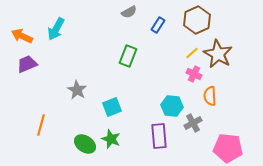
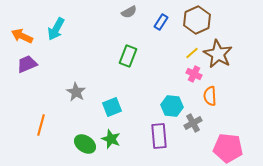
blue rectangle: moved 3 px right, 3 px up
gray star: moved 1 px left, 2 px down
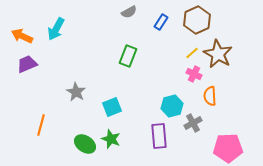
cyan hexagon: rotated 20 degrees counterclockwise
pink pentagon: rotated 8 degrees counterclockwise
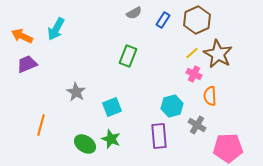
gray semicircle: moved 5 px right, 1 px down
blue rectangle: moved 2 px right, 2 px up
gray cross: moved 4 px right, 2 px down; rotated 30 degrees counterclockwise
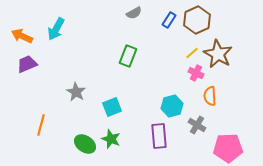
blue rectangle: moved 6 px right
pink cross: moved 2 px right, 1 px up
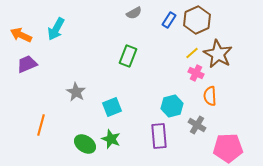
orange arrow: moved 1 px left, 1 px up
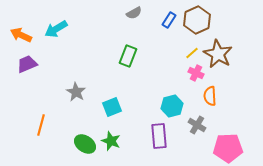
cyan arrow: rotated 30 degrees clockwise
green star: moved 2 px down
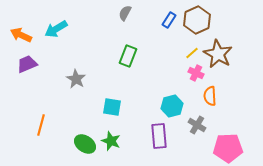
gray semicircle: moved 9 px left; rotated 147 degrees clockwise
gray star: moved 13 px up
cyan square: rotated 30 degrees clockwise
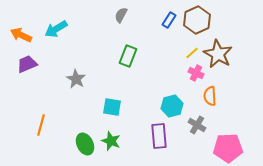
gray semicircle: moved 4 px left, 2 px down
green ellipse: rotated 30 degrees clockwise
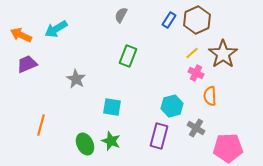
brown star: moved 5 px right; rotated 8 degrees clockwise
gray cross: moved 1 px left, 3 px down
purple rectangle: rotated 20 degrees clockwise
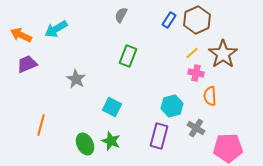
pink cross: rotated 14 degrees counterclockwise
cyan square: rotated 18 degrees clockwise
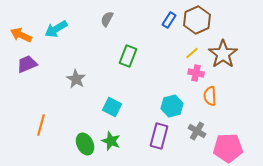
gray semicircle: moved 14 px left, 4 px down
gray cross: moved 1 px right, 3 px down
